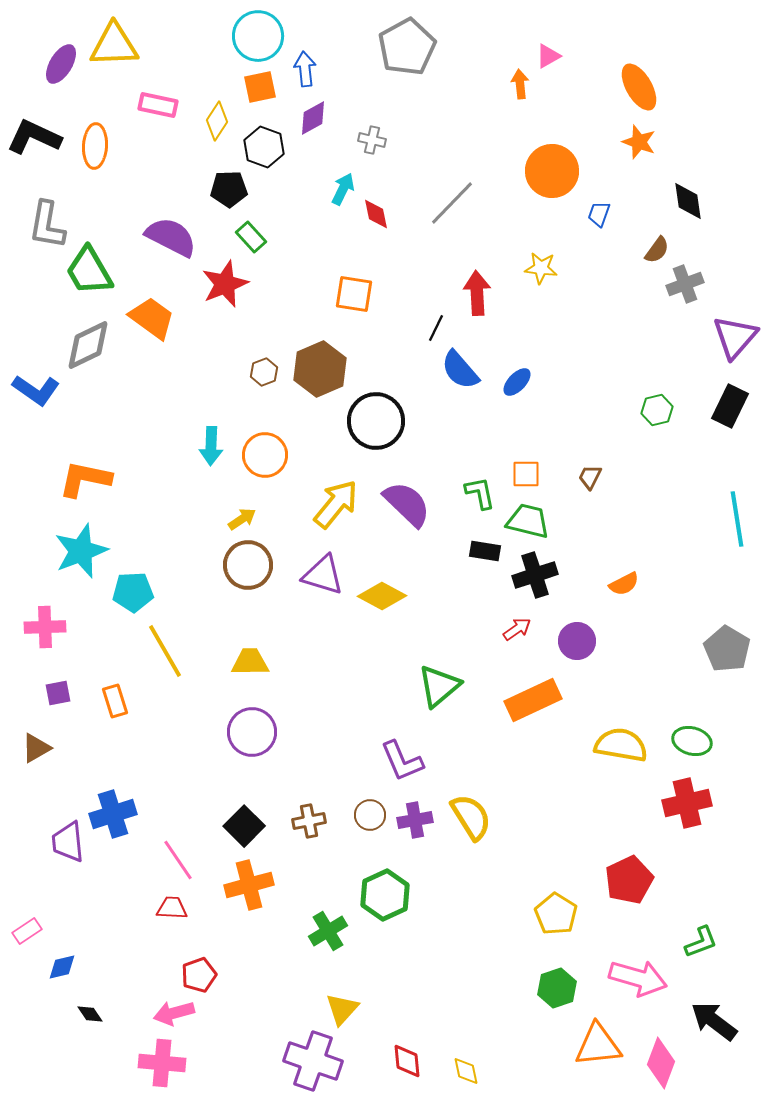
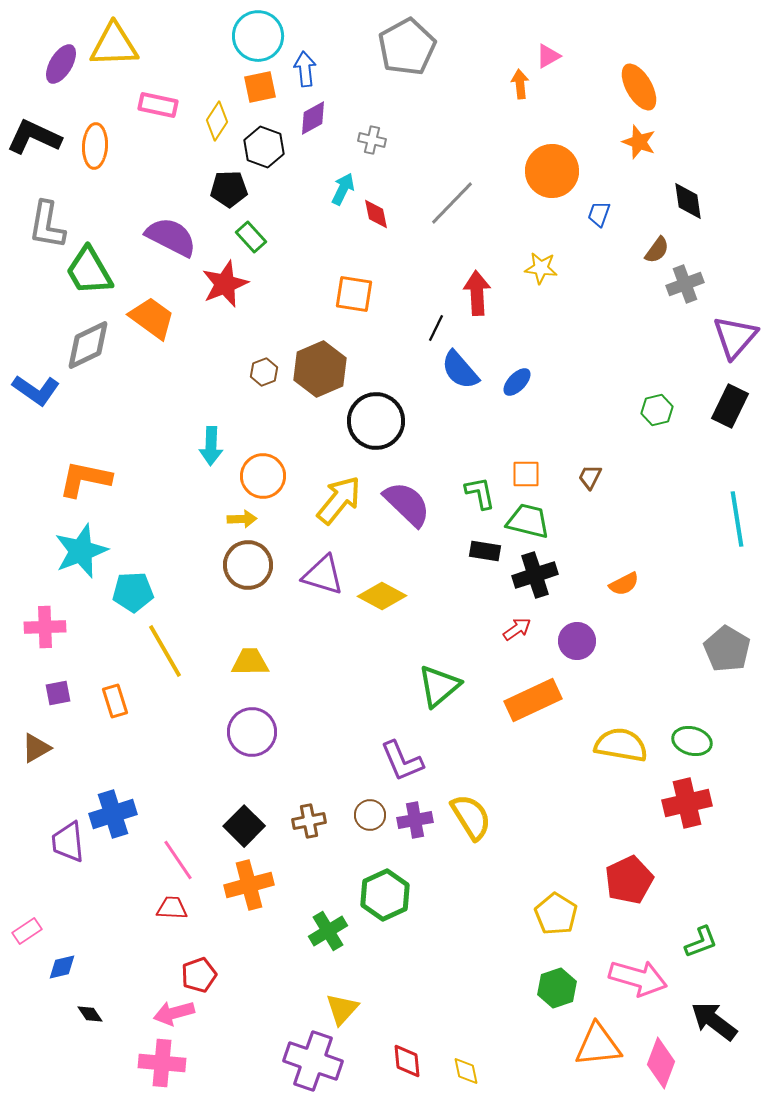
orange circle at (265, 455): moved 2 px left, 21 px down
yellow arrow at (336, 504): moved 3 px right, 4 px up
yellow arrow at (242, 519): rotated 32 degrees clockwise
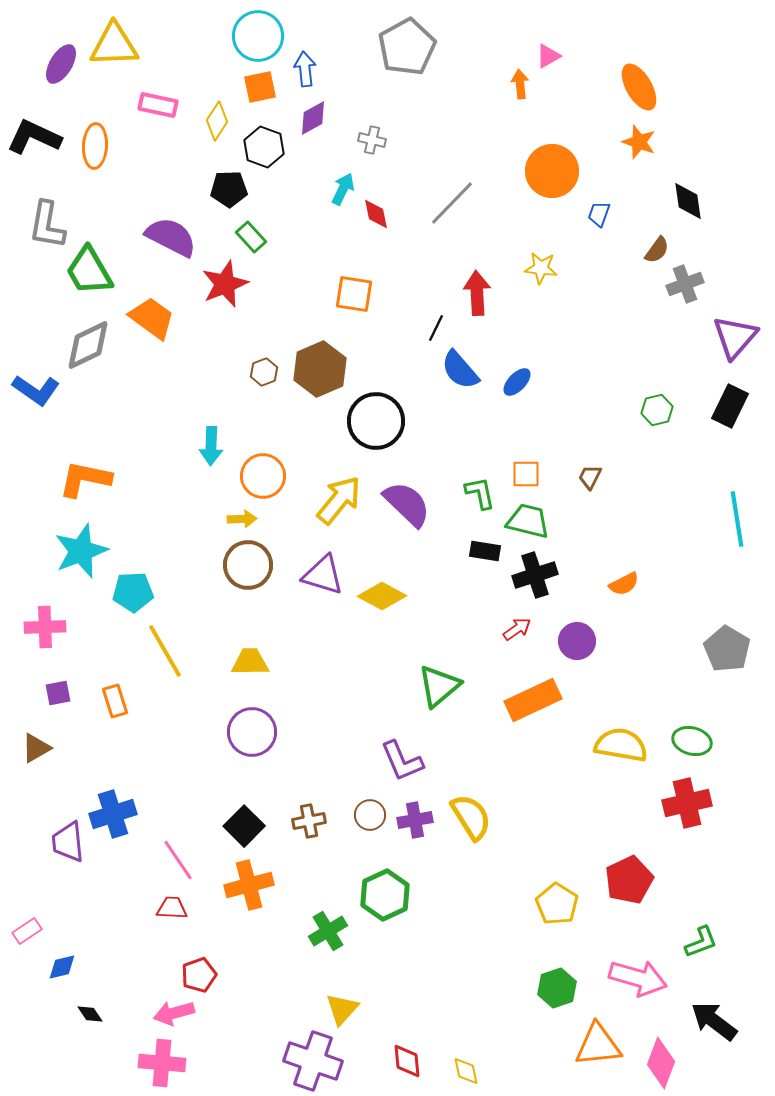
yellow pentagon at (556, 914): moved 1 px right, 10 px up
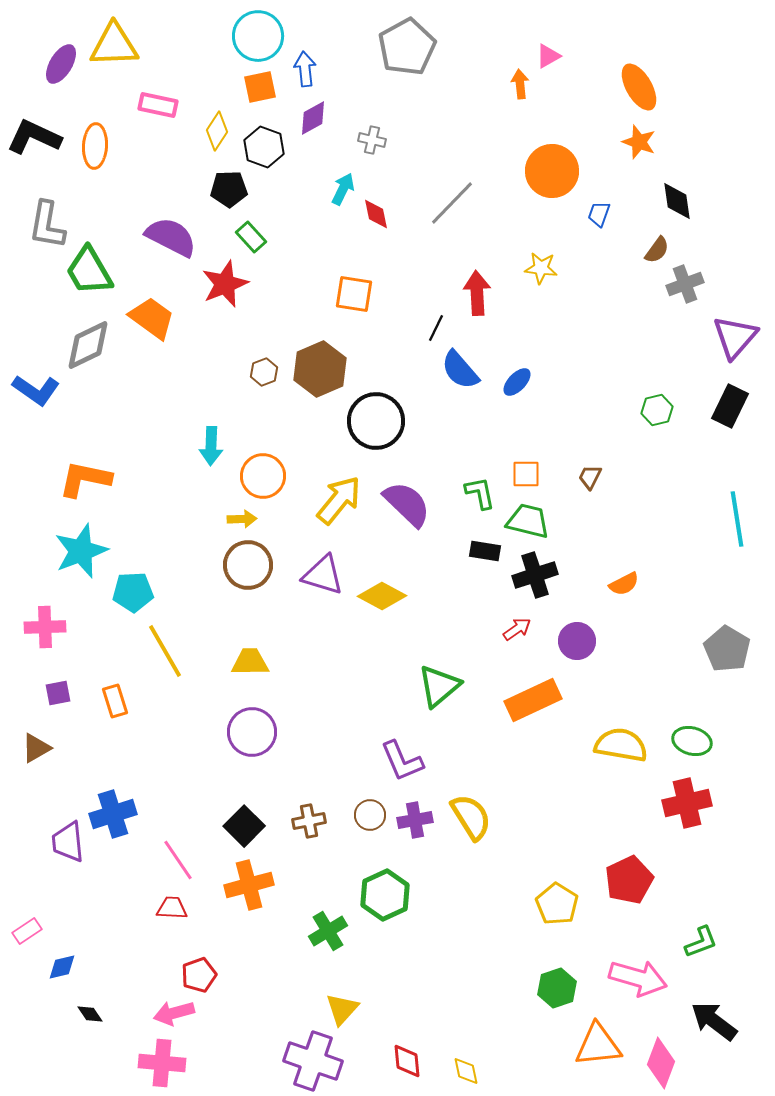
yellow diamond at (217, 121): moved 10 px down
black diamond at (688, 201): moved 11 px left
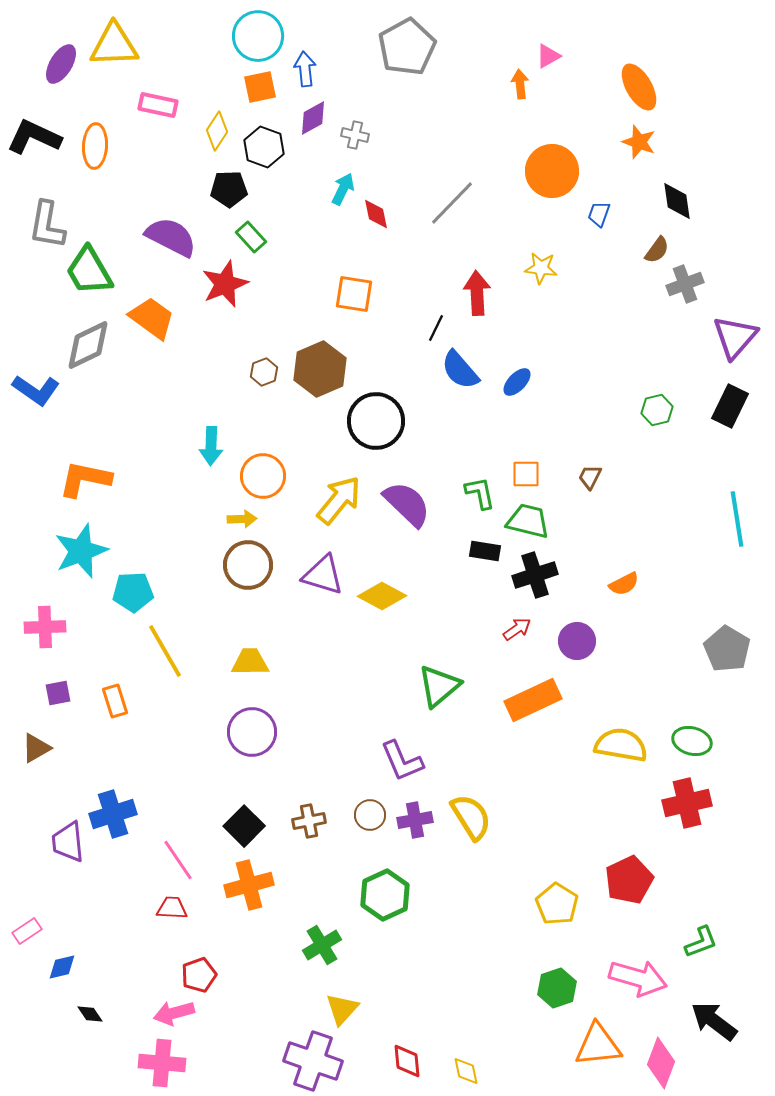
gray cross at (372, 140): moved 17 px left, 5 px up
green cross at (328, 931): moved 6 px left, 14 px down
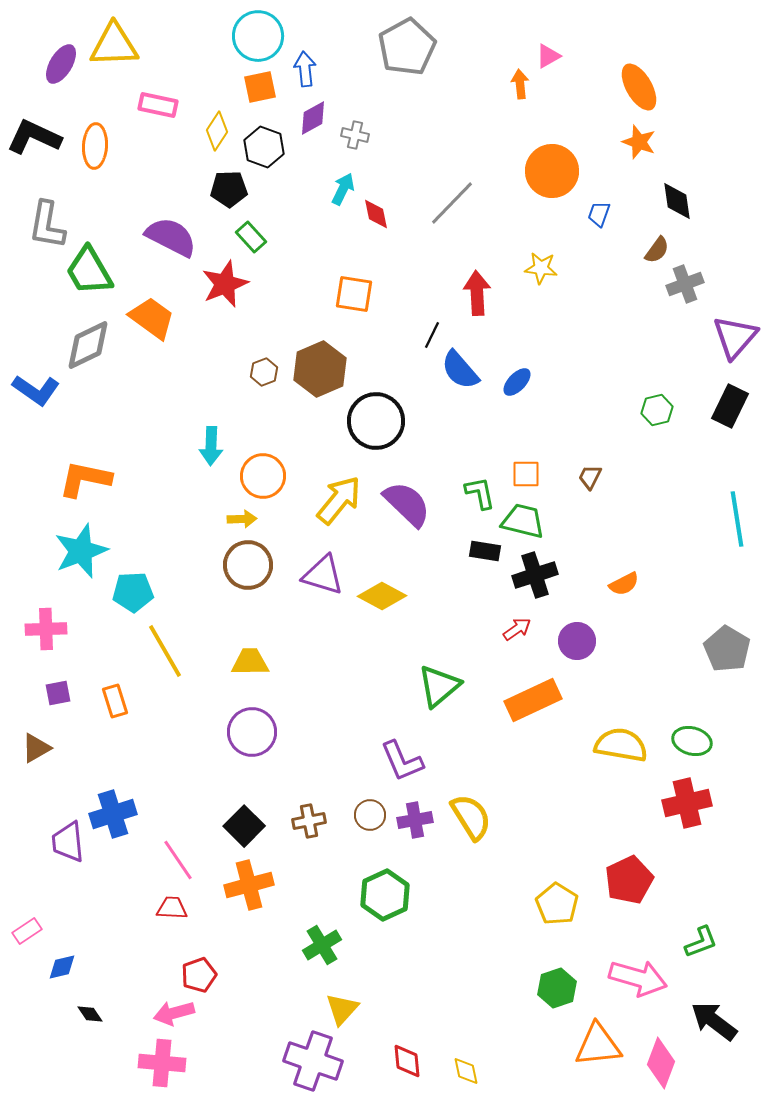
black line at (436, 328): moved 4 px left, 7 px down
green trapezoid at (528, 521): moved 5 px left
pink cross at (45, 627): moved 1 px right, 2 px down
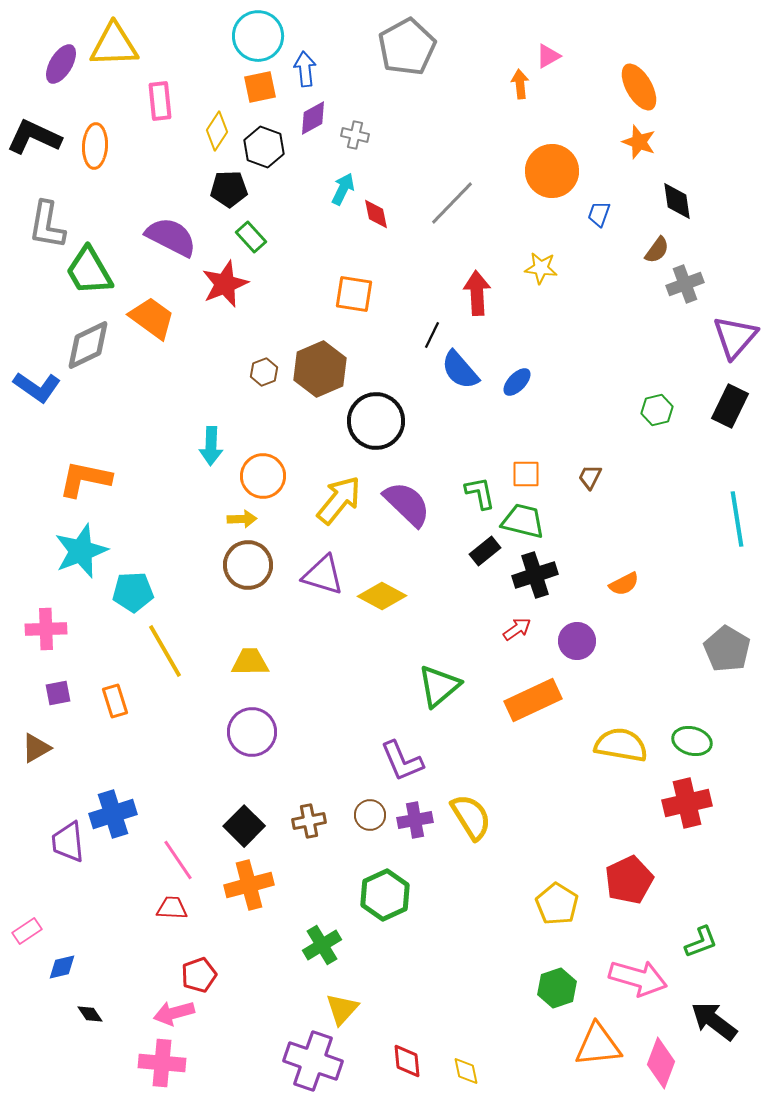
pink rectangle at (158, 105): moved 2 px right, 4 px up; rotated 72 degrees clockwise
blue L-shape at (36, 390): moved 1 px right, 3 px up
black rectangle at (485, 551): rotated 48 degrees counterclockwise
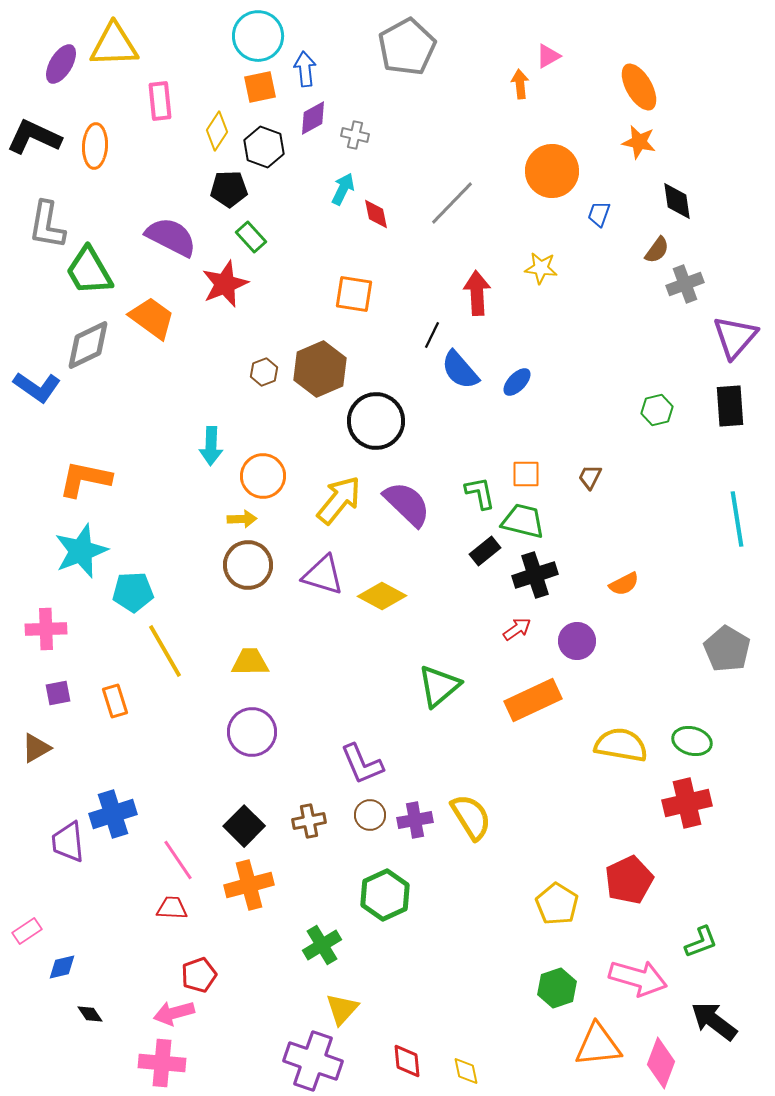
orange star at (639, 142): rotated 8 degrees counterclockwise
black rectangle at (730, 406): rotated 30 degrees counterclockwise
purple L-shape at (402, 761): moved 40 px left, 3 px down
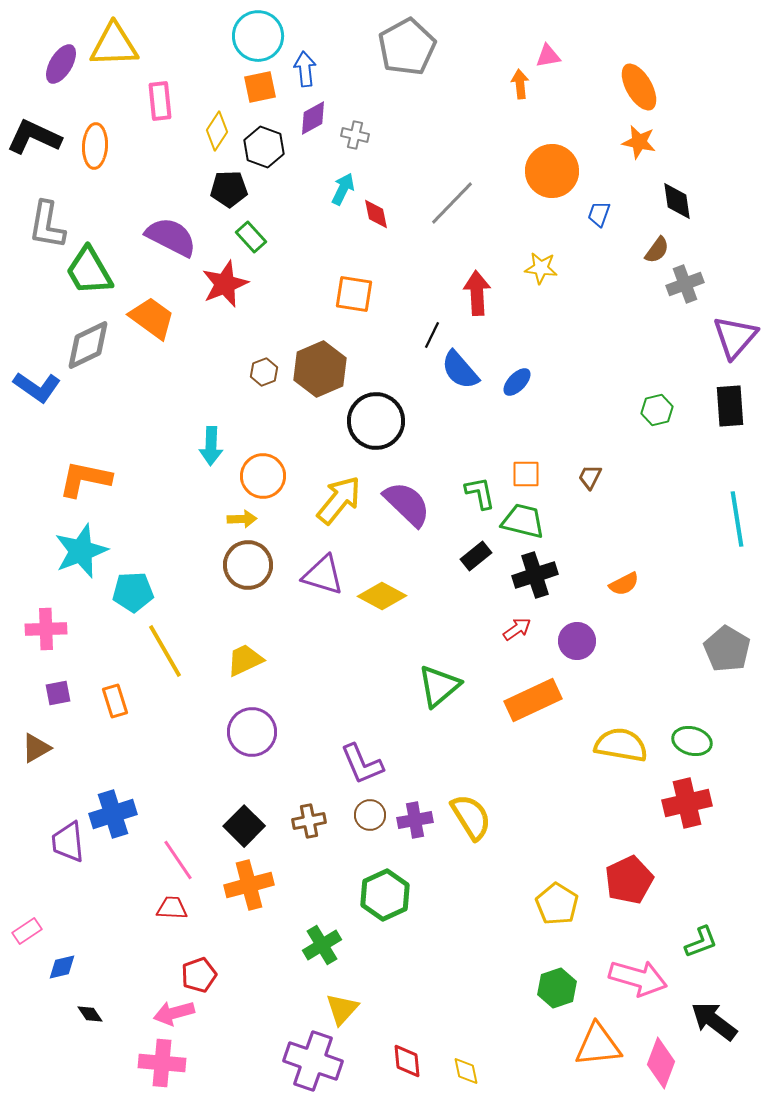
pink triangle at (548, 56): rotated 20 degrees clockwise
black rectangle at (485, 551): moved 9 px left, 5 px down
yellow trapezoid at (250, 662): moved 5 px left, 2 px up; rotated 24 degrees counterclockwise
